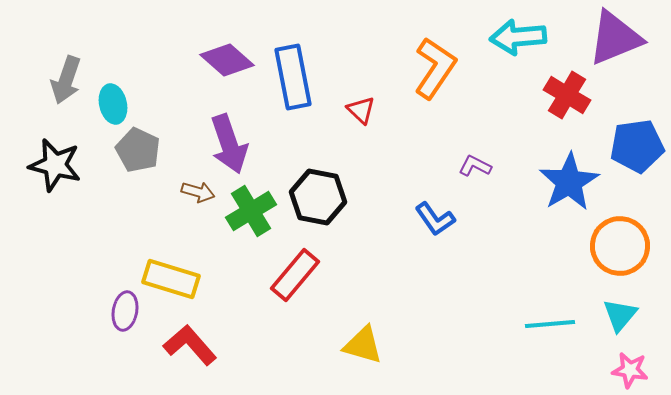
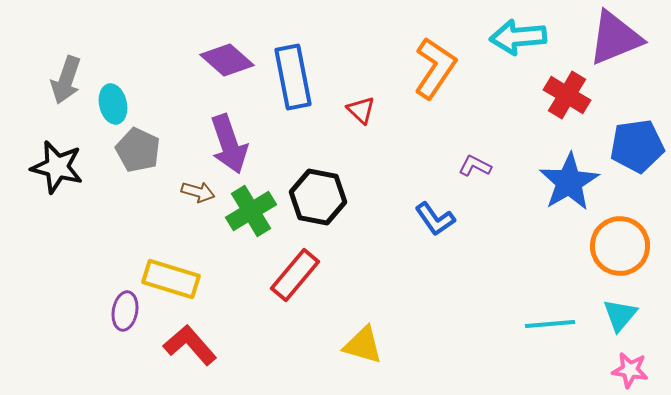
black star: moved 2 px right, 2 px down
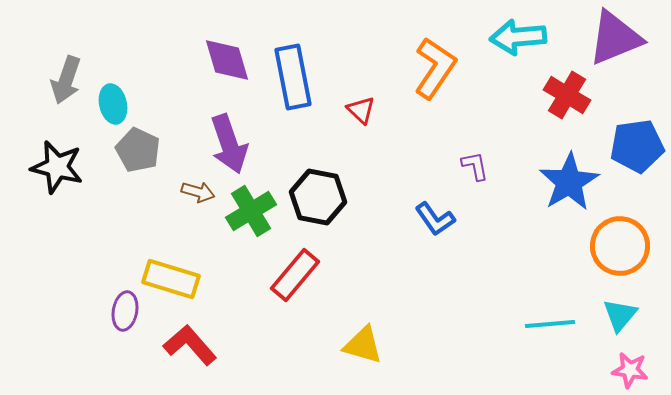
purple diamond: rotated 32 degrees clockwise
purple L-shape: rotated 52 degrees clockwise
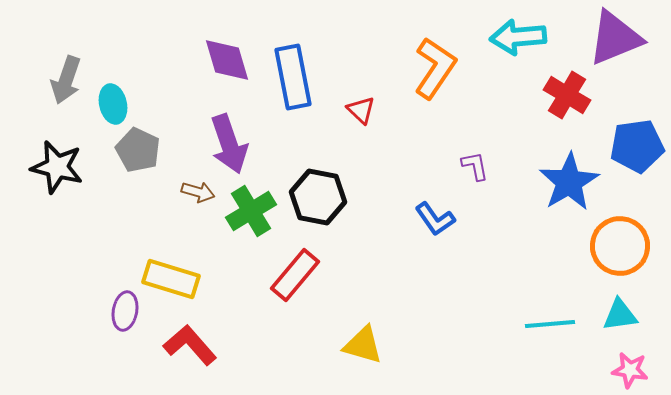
cyan triangle: rotated 42 degrees clockwise
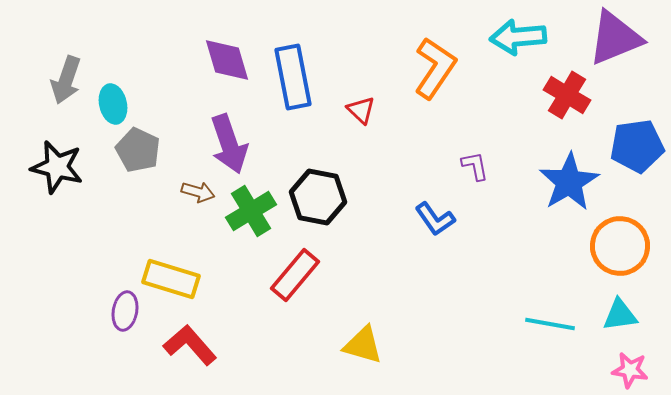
cyan line: rotated 15 degrees clockwise
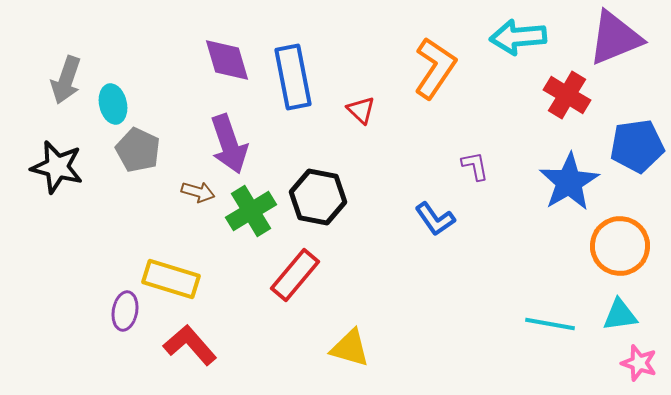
yellow triangle: moved 13 px left, 3 px down
pink star: moved 9 px right, 7 px up; rotated 9 degrees clockwise
